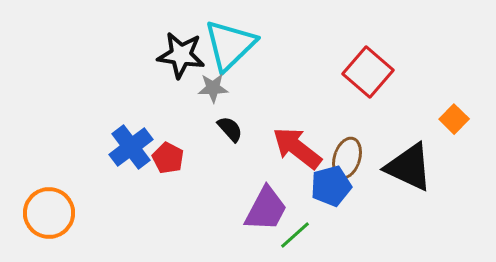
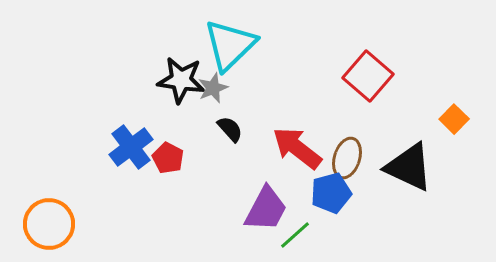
black star: moved 25 px down
red square: moved 4 px down
gray star: rotated 20 degrees counterclockwise
blue pentagon: moved 7 px down
orange circle: moved 11 px down
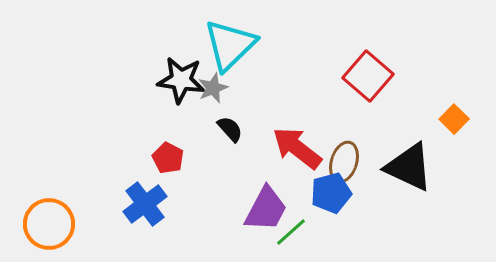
blue cross: moved 14 px right, 57 px down
brown ellipse: moved 3 px left, 4 px down
green line: moved 4 px left, 3 px up
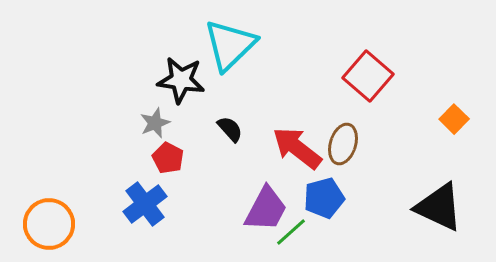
gray star: moved 58 px left, 35 px down
brown ellipse: moved 1 px left, 18 px up
black triangle: moved 30 px right, 40 px down
blue pentagon: moved 7 px left, 5 px down
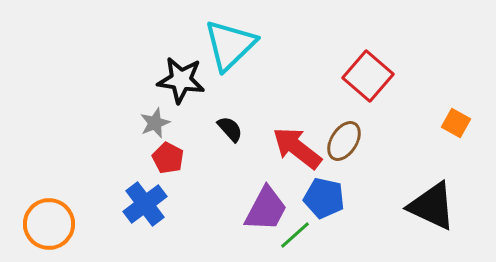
orange square: moved 2 px right, 4 px down; rotated 16 degrees counterclockwise
brown ellipse: moved 1 px right, 3 px up; rotated 15 degrees clockwise
blue pentagon: rotated 27 degrees clockwise
black triangle: moved 7 px left, 1 px up
green line: moved 4 px right, 3 px down
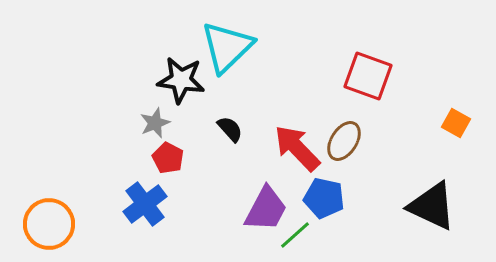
cyan triangle: moved 3 px left, 2 px down
red square: rotated 21 degrees counterclockwise
red arrow: rotated 8 degrees clockwise
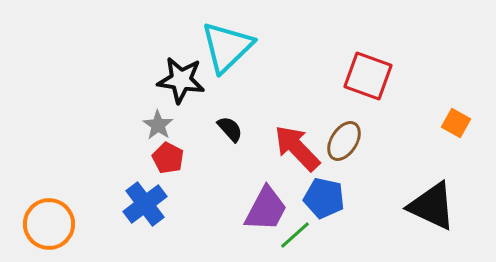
gray star: moved 3 px right, 2 px down; rotated 16 degrees counterclockwise
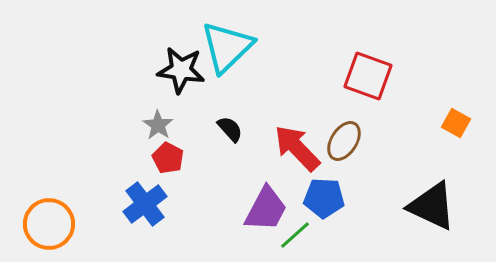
black star: moved 10 px up
blue pentagon: rotated 9 degrees counterclockwise
